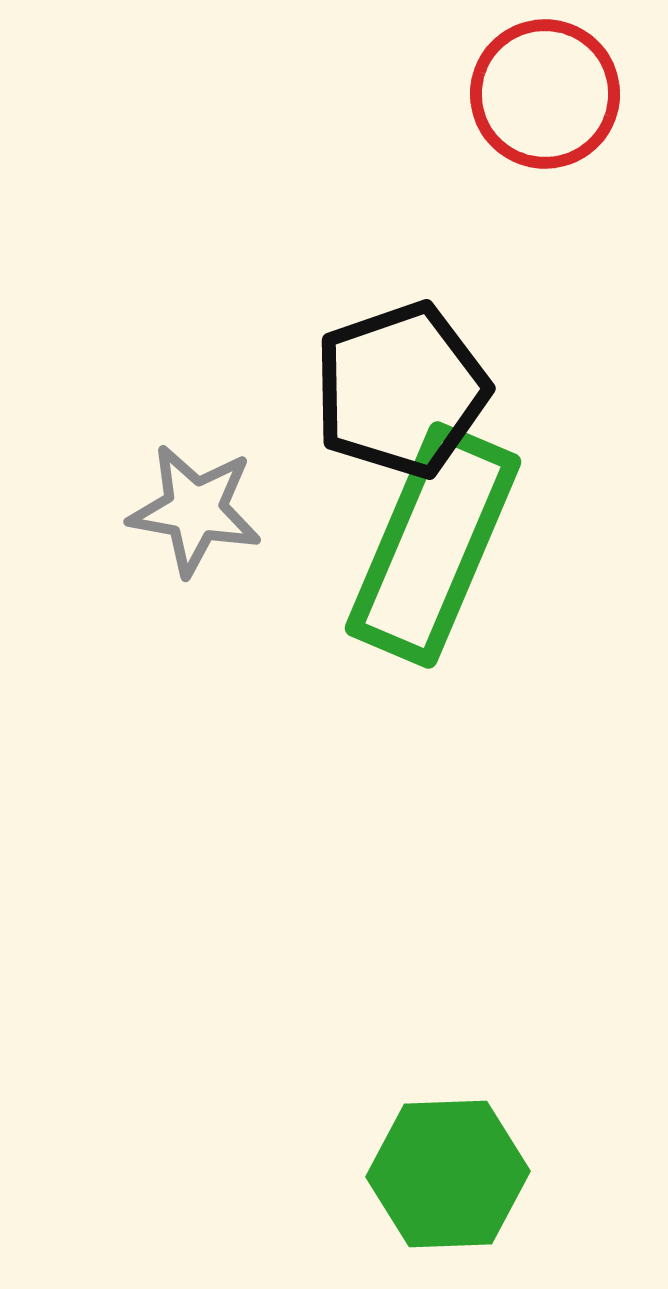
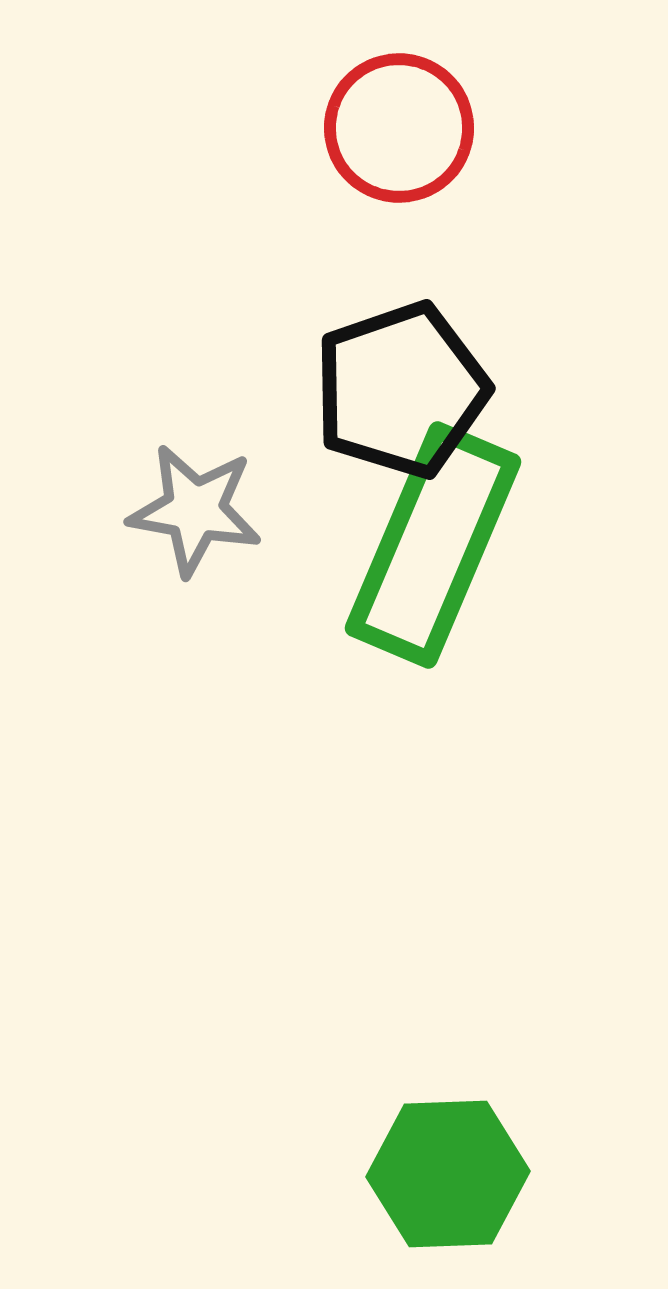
red circle: moved 146 px left, 34 px down
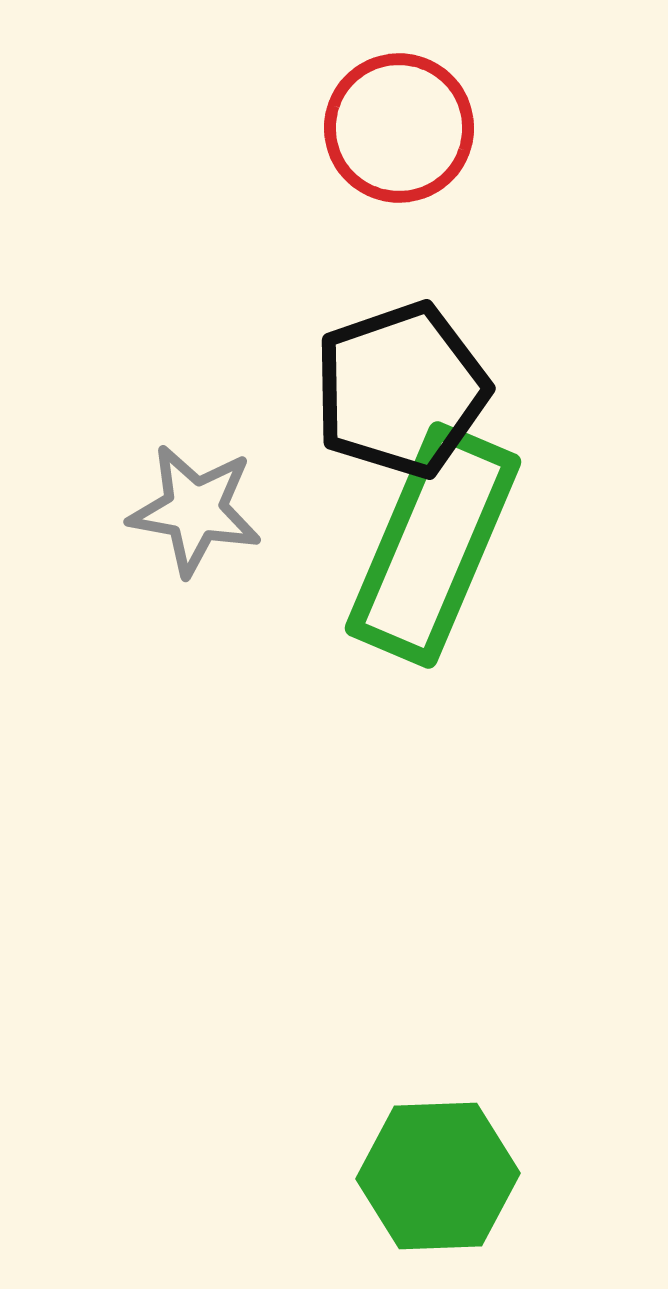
green hexagon: moved 10 px left, 2 px down
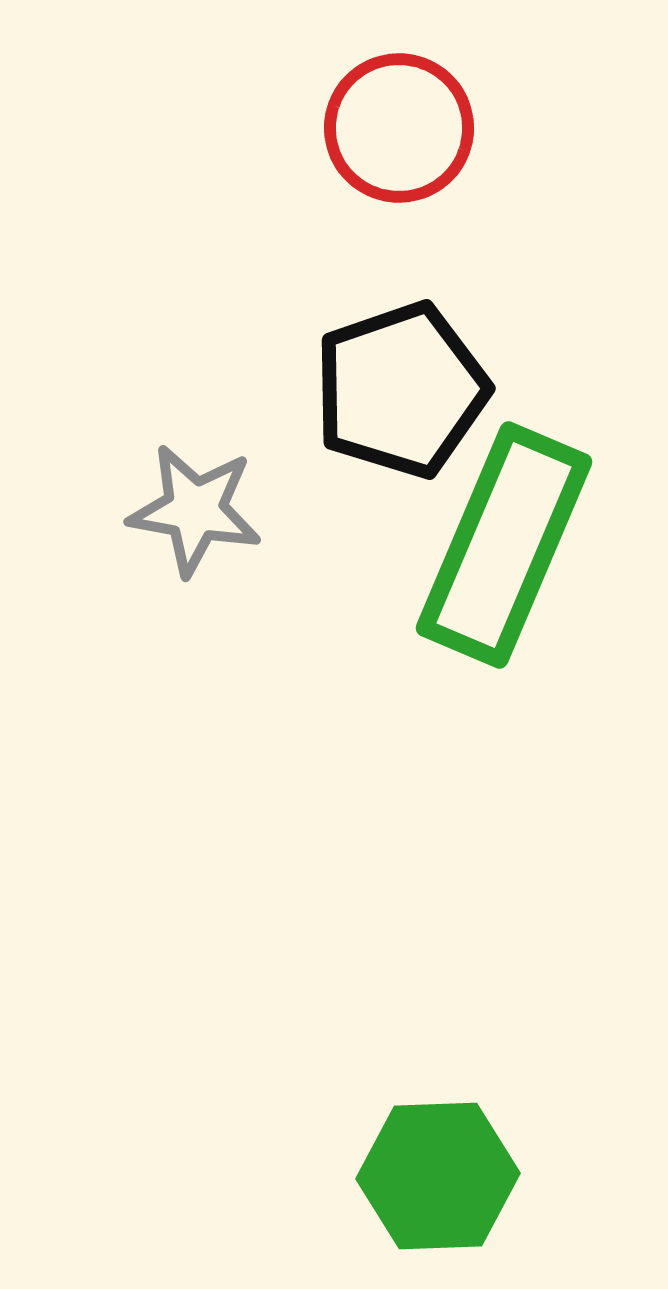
green rectangle: moved 71 px right
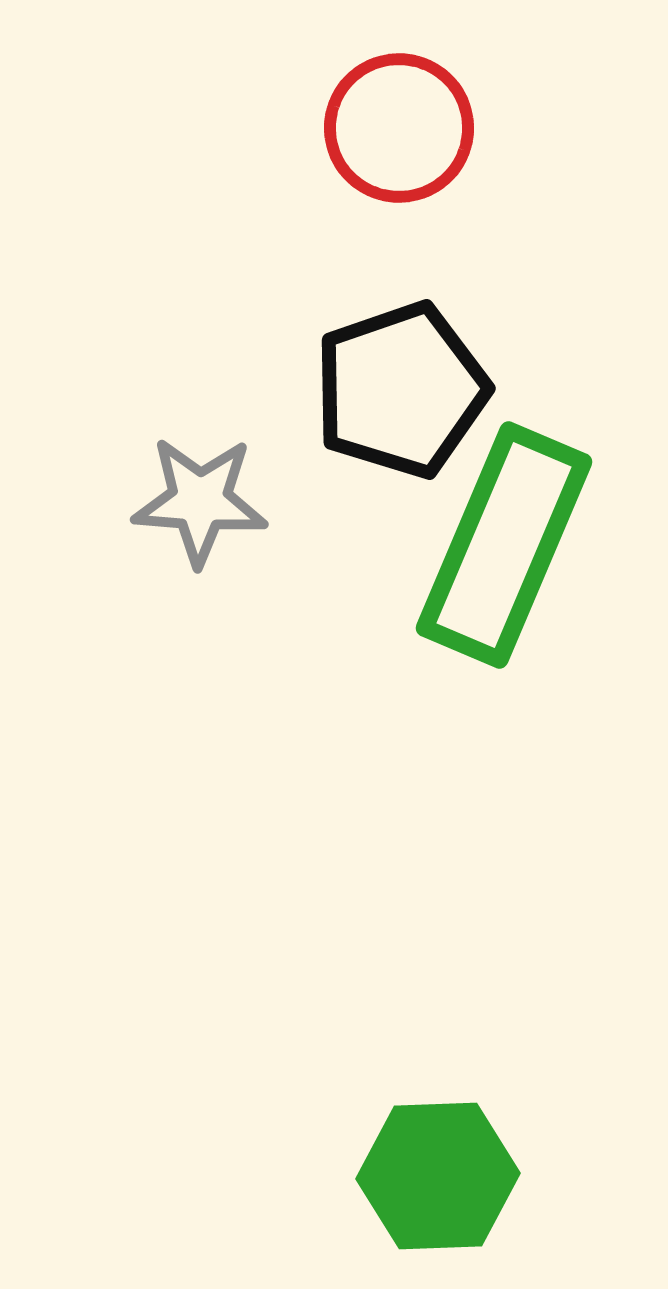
gray star: moved 5 px right, 9 px up; rotated 6 degrees counterclockwise
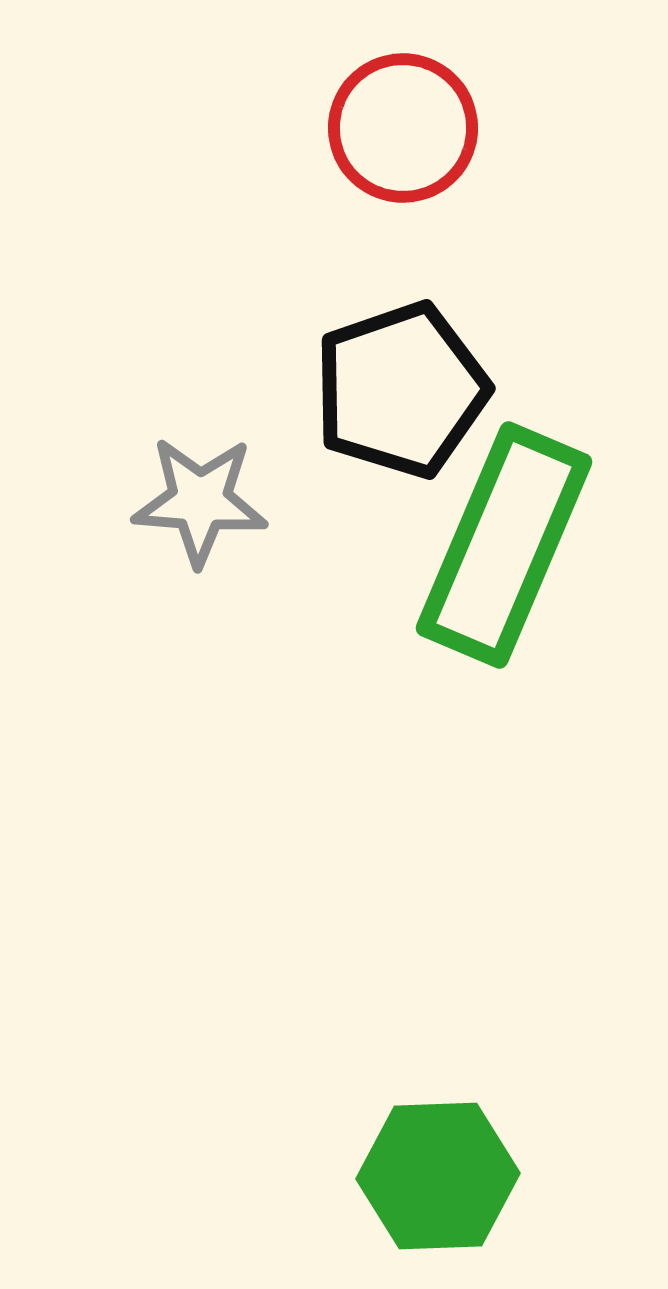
red circle: moved 4 px right
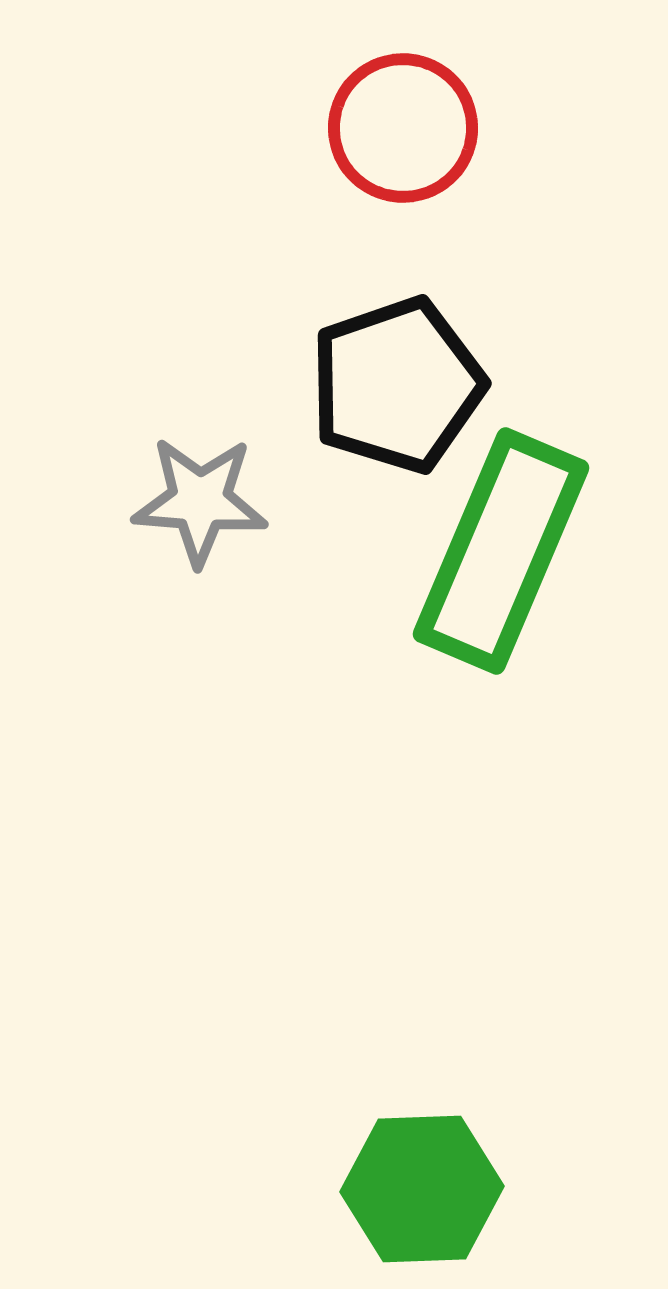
black pentagon: moved 4 px left, 5 px up
green rectangle: moved 3 px left, 6 px down
green hexagon: moved 16 px left, 13 px down
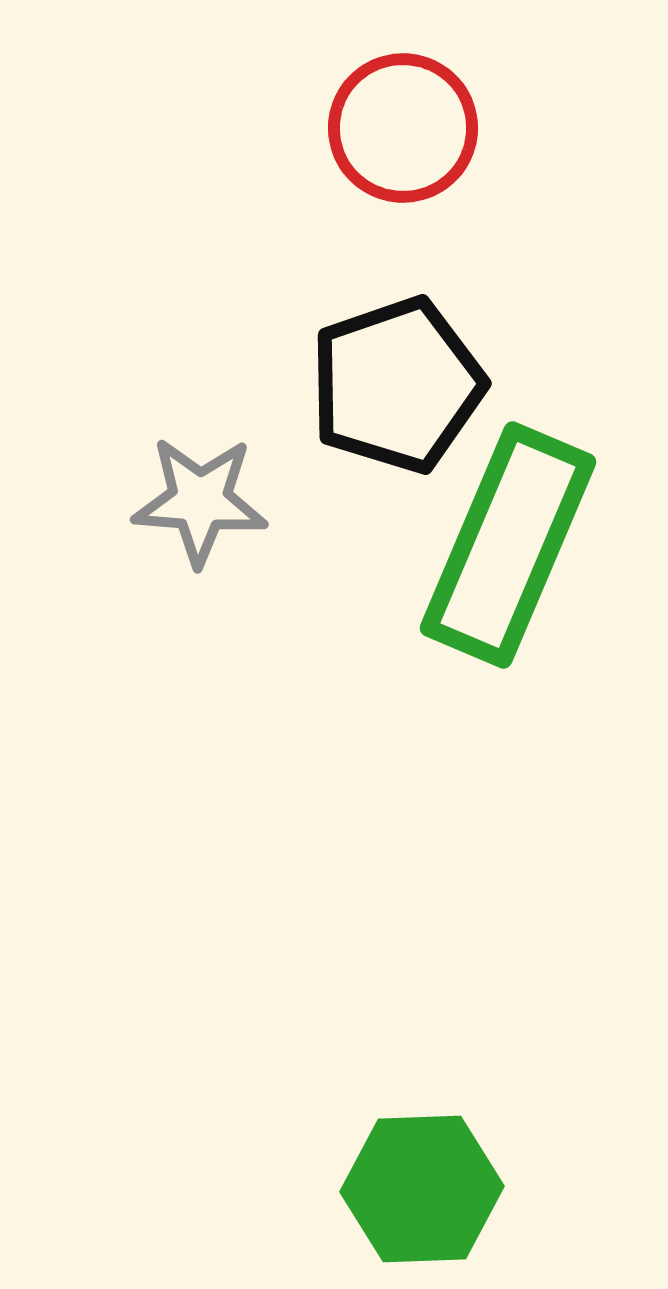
green rectangle: moved 7 px right, 6 px up
